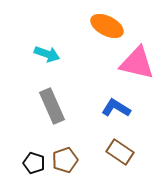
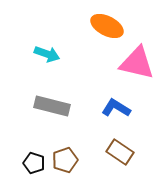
gray rectangle: rotated 52 degrees counterclockwise
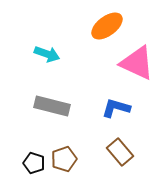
orange ellipse: rotated 64 degrees counterclockwise
pink triangle: rotated 12 degrees clockwise
blue L-shape: rotated 16 degrees counterclockwise
brown rectangle: rotated 16 degrees clockwise
brown pentagon: moved 1 px left, 1 px up
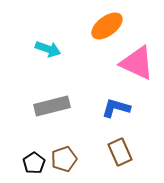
cyan arrow: moved 1 px right, 5 px up
gray rectangle: rotated 28 degrees counterclockwise
brown rectangle: rotated 16 degrees clockwise
black pentagon: rotated 20 degrees clockwise
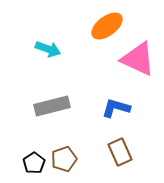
pink triangle: moved 1 px right, 4 px up
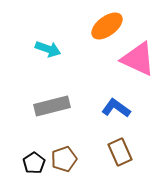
blue L-shape: rotated 20 degrees clockwise
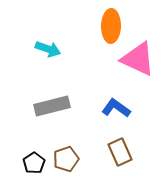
orange ellipse: moved 4 px right; rotated 52 degrees counterclockwise
brown pentagon: moved 2 px right
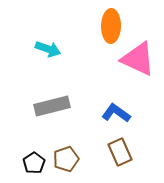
blue L-shape: moved 5 px down
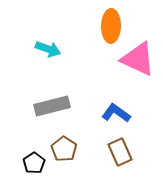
brown pentagon: moved 2 px left, 10 px up; rotated 20 degrees counterclockwise
